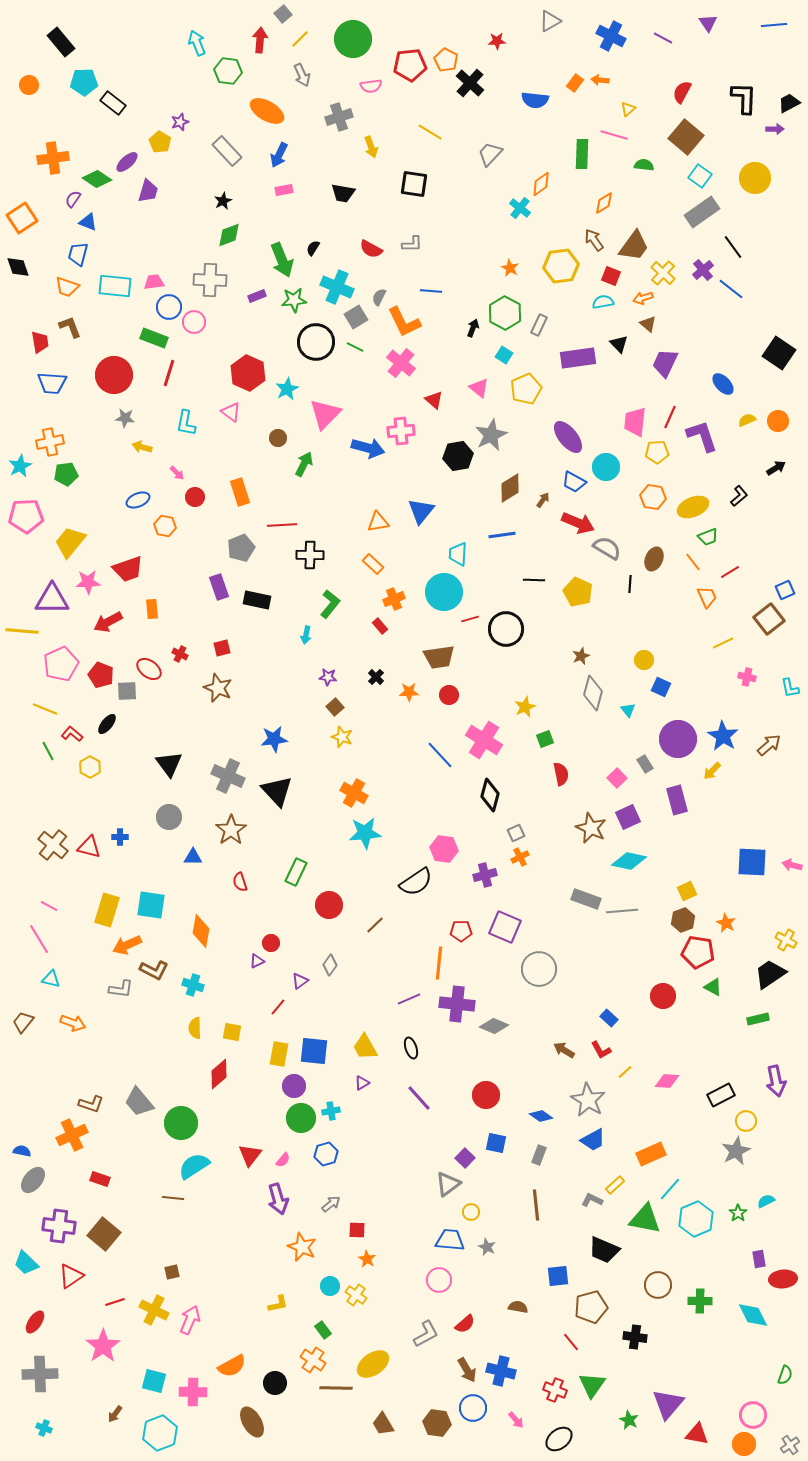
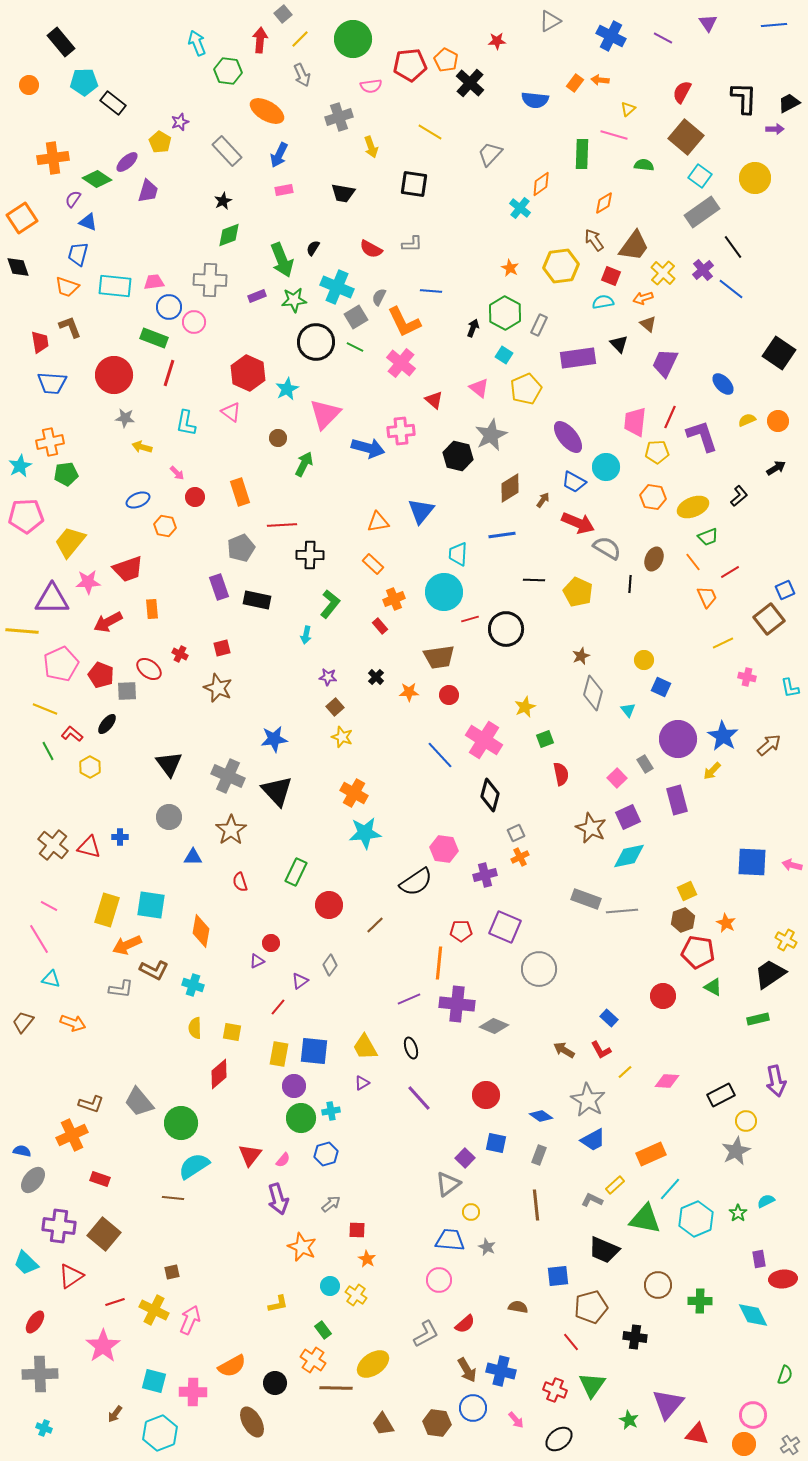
black hexagon at (458, 456): rotated 24 degrees clockwise
cyan diamond at (629, 861): moved 5 px up; rotated 24 degrees counterclockwise
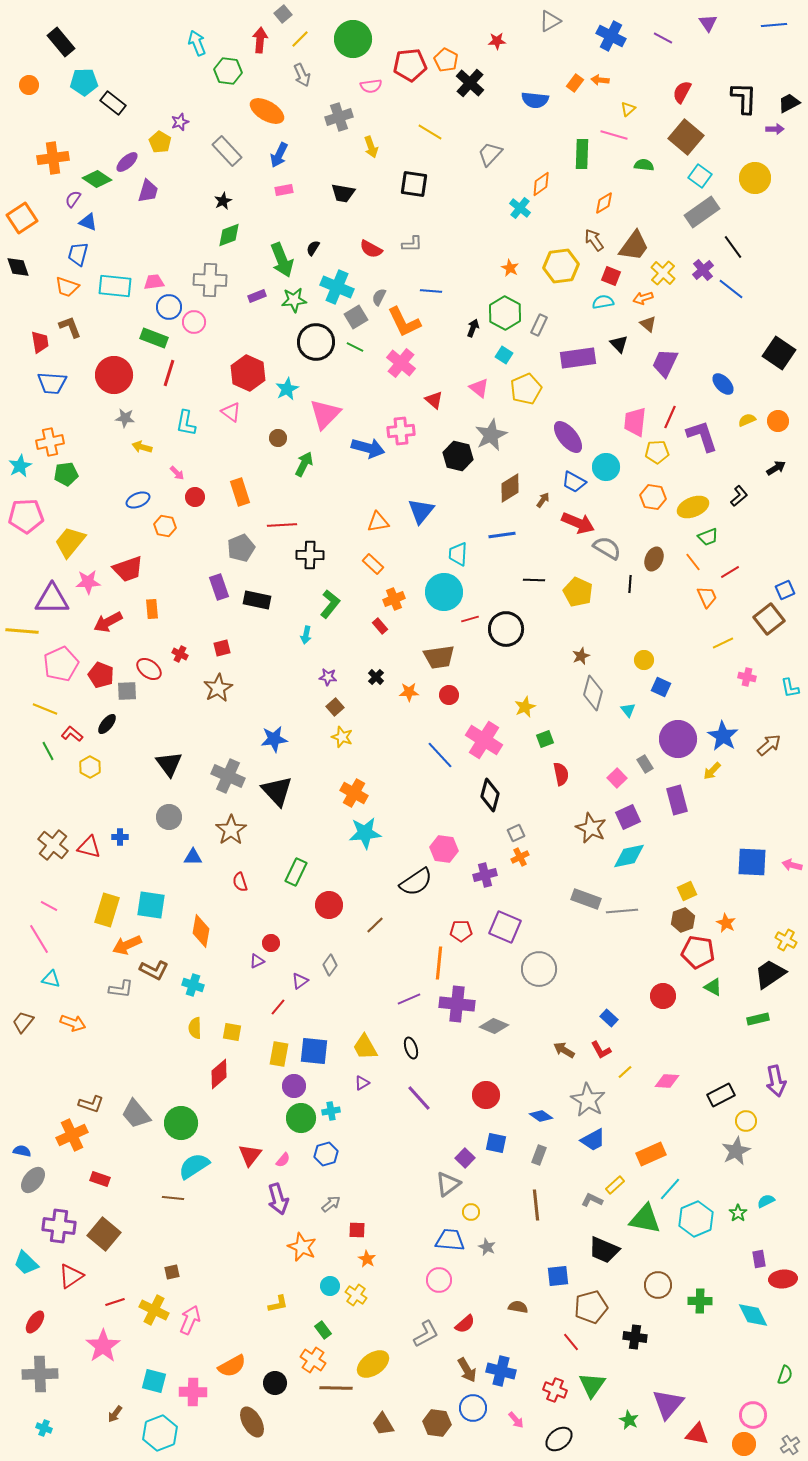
brown star at (218, 688): rotated 20 degrees clockwise
gray trapezoid at (139, 1102): moved 3 px left, 12 px down
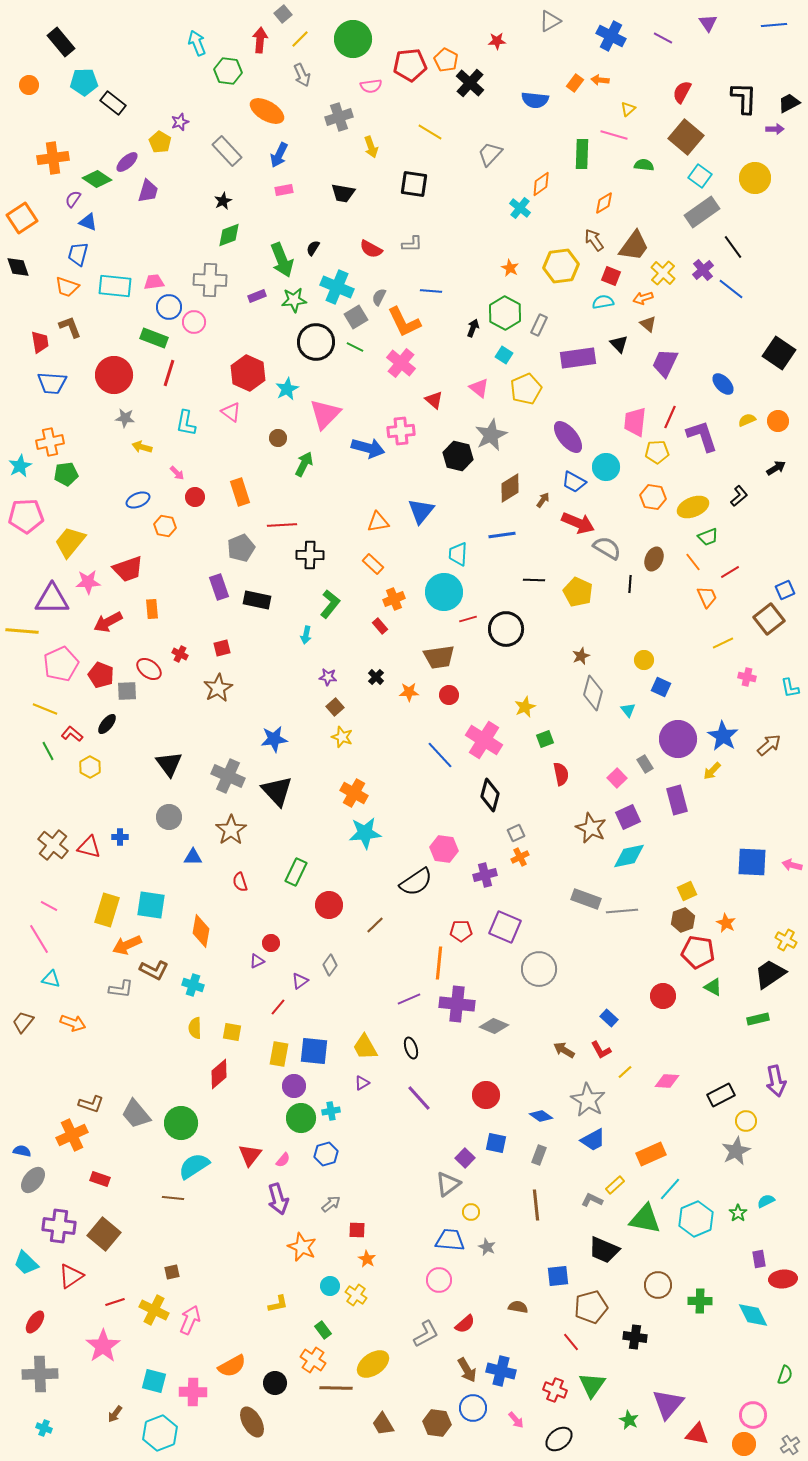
red line at (470, 619): moved 2 px left
